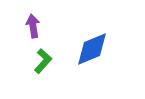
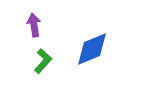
purple arrow: moved 1 px right, 1 px up
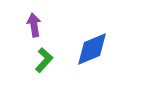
green L-shape: moved 1 px right, 1 px up
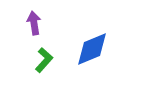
purple arrow: moved 2 px up
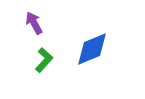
purple arrow: rotated 20 degrees counterclockwise
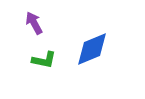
green L-shape: rotated 60 degrees clockwise
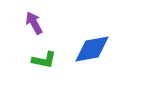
blue diamond: rotated 12 degrees clockwise
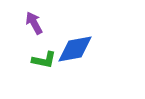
blue diamond: moved 17 px left
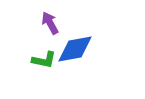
purple arrow: moved 16 px right
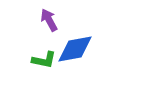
purple arrow: moved 1 px left, 3 px up
